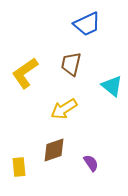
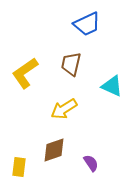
cyan triangle: rotated 15 degrees counterclockwise
yellow rectangle: rotated 12 degrees clockwise
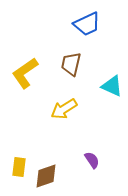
brown diamond: moved 8 px left, 26 px down
purple semicircle: moved 1 px right, 3 px up
